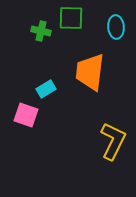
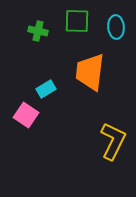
green square: moved 6 px right, 3 px down
green cross: moved 3 px left
pink square: rotated 15 degrees clockwise
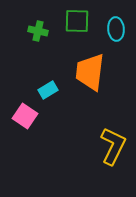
cyan ellipse: moved 2 px down
cyan rectangle: moved 2 px right, 1 px down
pink square: moved 1 px left, 1 px down
yellow L-shape: moved 5 px down
